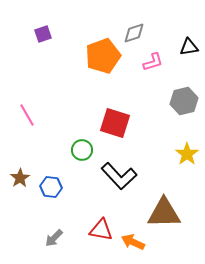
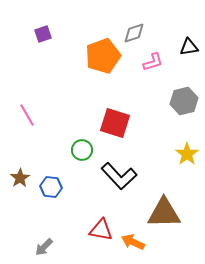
gray arrow: moved 10 px left, 9 px down
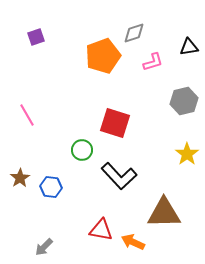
purple square: moved 7 px left, 3 px down
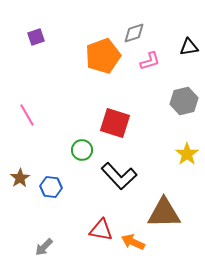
pink L-shape: moved 3 px left, 1 px up
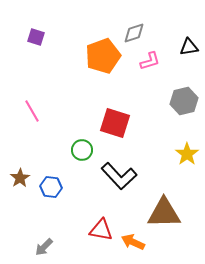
purple square: rotated 36 degrees clockwise
pink line: moved 5 px right, 4 px up
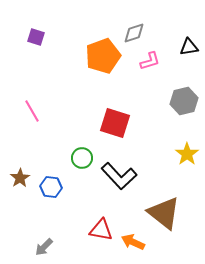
green circle: moved 8 px down
brown triangle: rotated 39 degrees clockwise
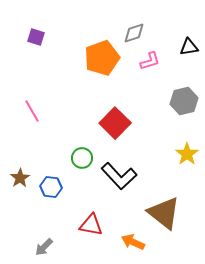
orange pentagon: moved 1 px left, 2 px down
red square: rotated 28 degrees clockwise
red triangle: moved 10 px left, 5 px up
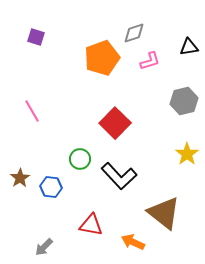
green circle: moved 2 px left, 1 px down
